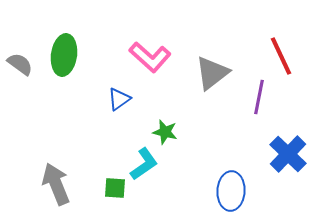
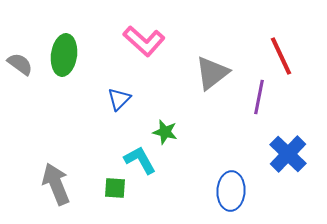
pink L-shape: moved 6 px left, 16 px up
blue triangle: rotated 10 degrees counterclockwise
cyan L-shape: moved 4 px left, 4 px up; rotated 84 degrees counterclockwise
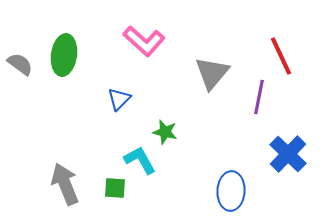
gray triangle: rotated 12 degrees counterclockwise
gray arrow: moved 9 px right
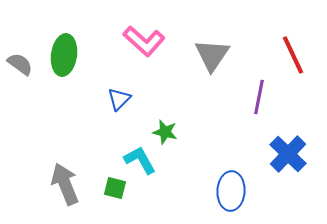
red line: moved 12 px right, 1 px up
gray triangle: moved 18 px up; rotated 6 degrees counterclockwise
green square: rotated 10 degrees clockwise
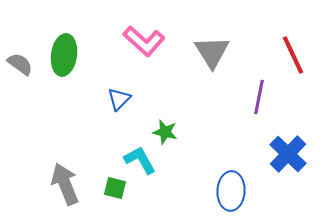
gray triangle: moved 3 px up; rotated 6 degrees counterclockwise
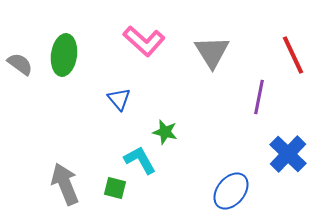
blue triangle: rotated 25 degrees counterclockwise
blue ellipse: rotated 36 degrees clockwise
